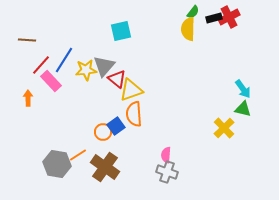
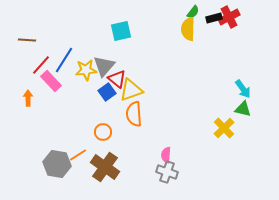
blue square: moved 9 px left, 34 px up
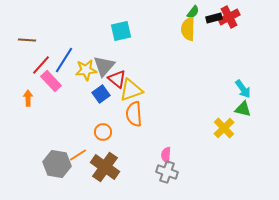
blue square: moved 6 px left, 2 px down
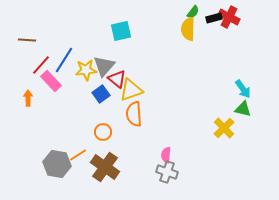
red cross: rotated 35 degrees counterclockwise
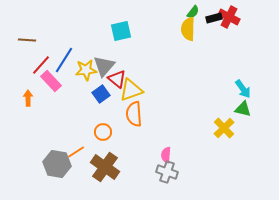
orange line: moved 2 px left, 3 px up
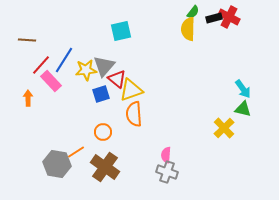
blue square: rotated 18 degrees clockwise
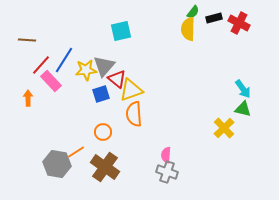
red cross: moved 10 px right, 6 px down
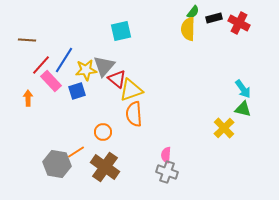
blue square: moved 24 px left, 3 px up
